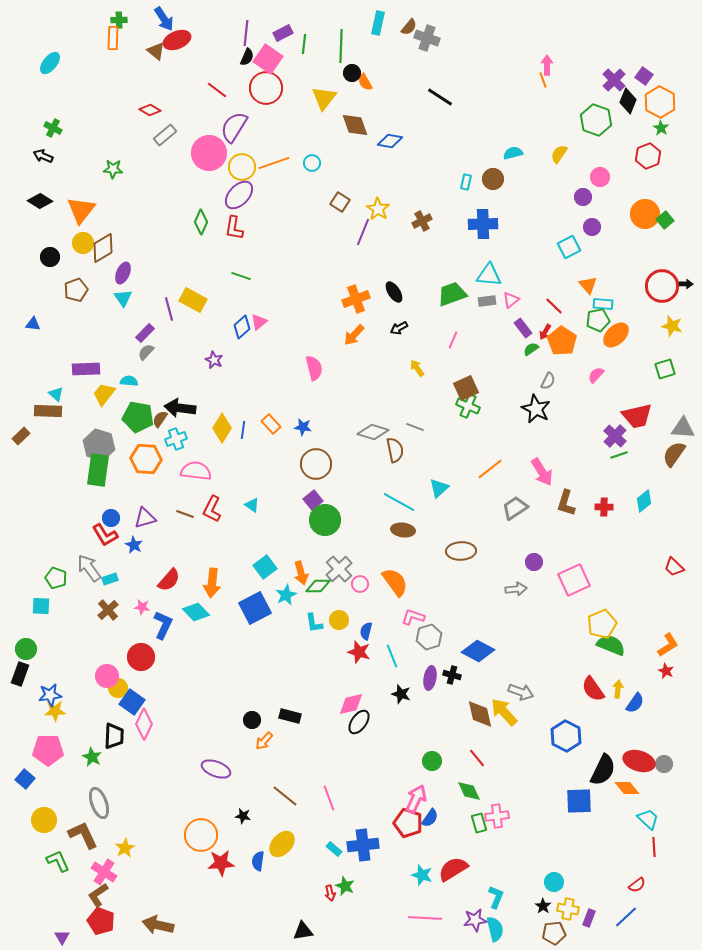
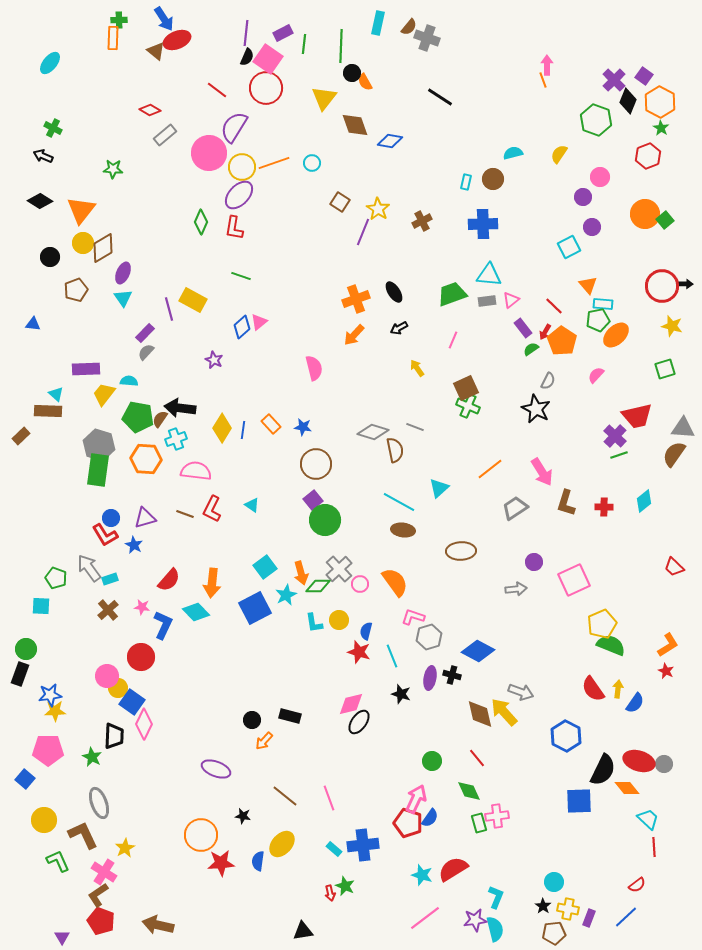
pink line at (425, 918): rotated 40 degrees counterclockwise
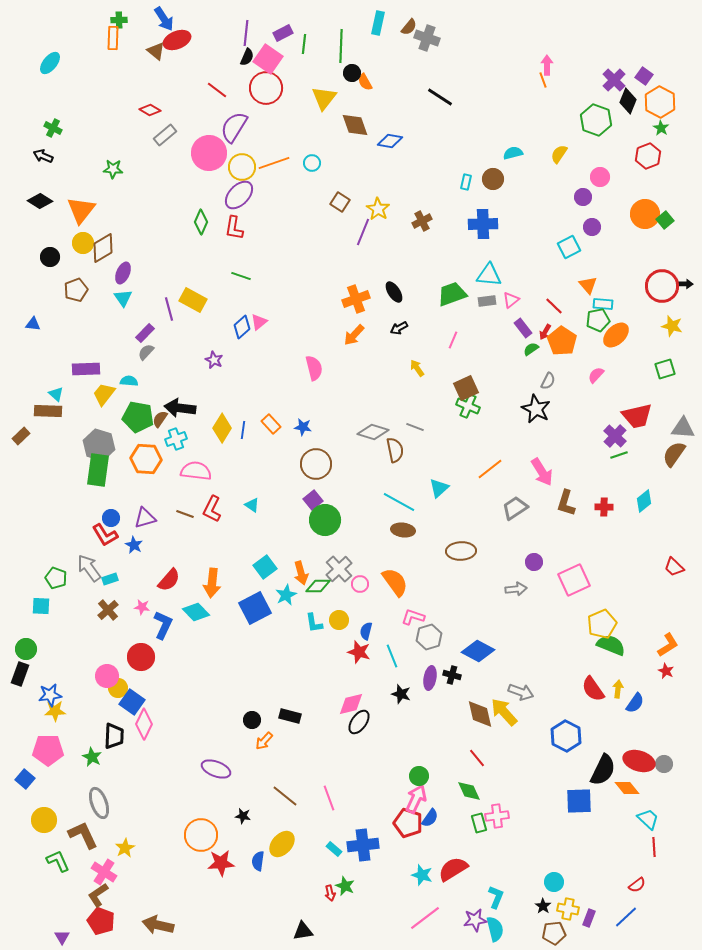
green circle at (432, 761): moved 13 px left, 15 px down
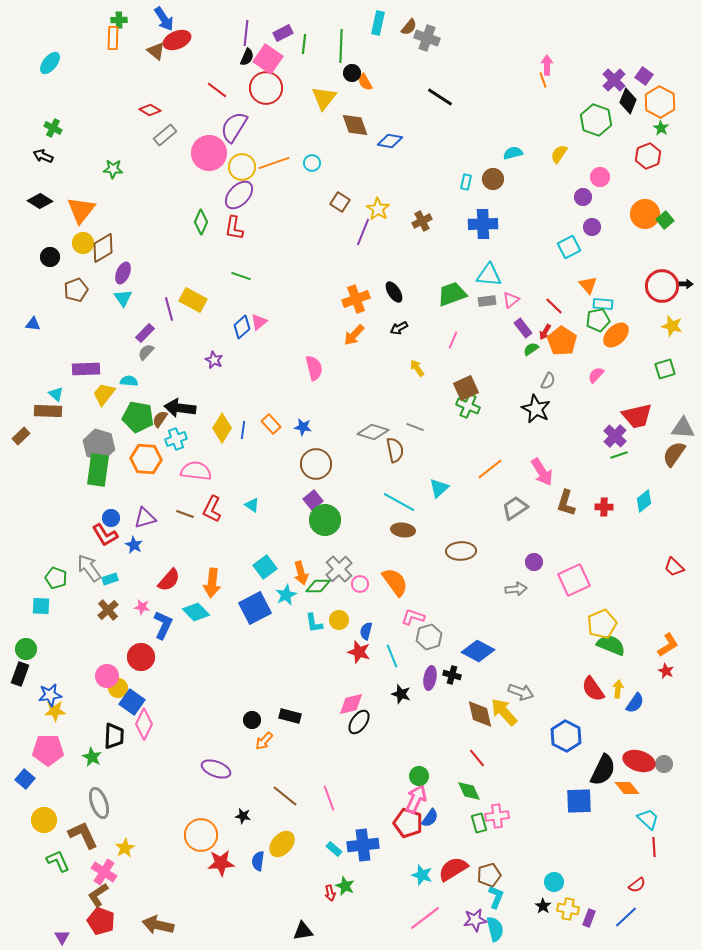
brown pentagon at (554, 933): moved 65 px left, 58 px up; rotated 10 degrees counterclockwise
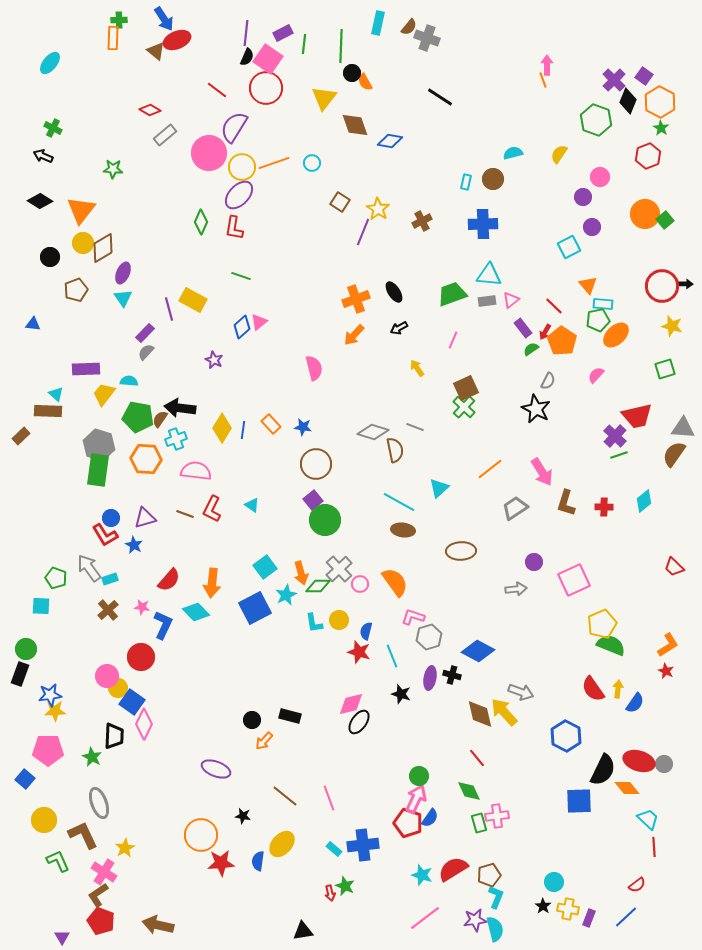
green cross at (468, 406): moved 4 px left, 1 px down; rotated 20 degrees clockwise
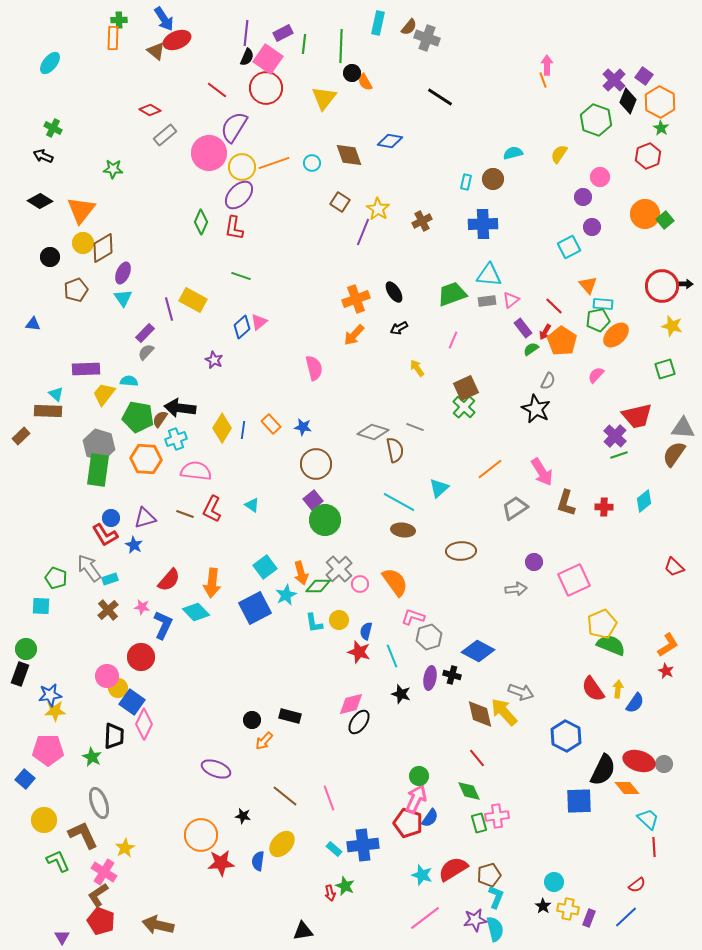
brown diamond at (355, 125): moved 6 px left, 30 px down
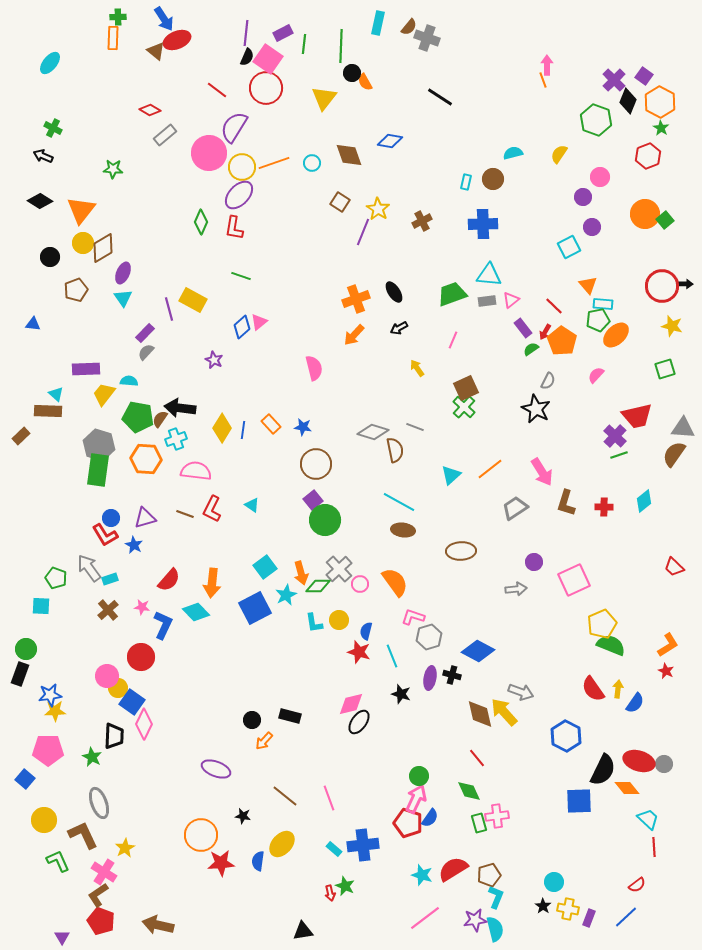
green cross at (119, 20): moved 1 px left, 3 px up
cyan triangle at (439, 488): moved 12 px right, 13 px up
